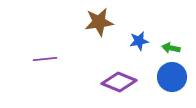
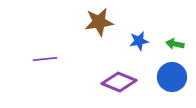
green arrow: moved 4 px right, 4 px up
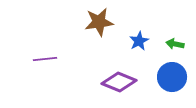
blue star: rotated 18 degrees counterclockwise
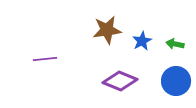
brown star: moved 8 px right, 8 px down
blue star: moved 3 px right
blue circle: moved 4 px right, 4 px down
purple diamond: moved 1 px right, 1 px up
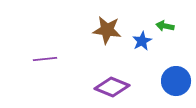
brown star: rotated 16 degrees clockwise
green arrow: moved 10 px left, 18 px up
purple diamond: moved 8 px left, 6 px down
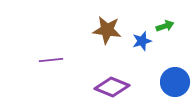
green arrow: rotated 150 degrees clockwise
blue star: rotated 12 degrees clockwise
purple line: moved 6 px right, 1 px down
blue circle: moved 1 px left, 1 px down
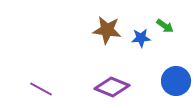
green arrow: rotated 54 degrees clockwise
blue star: moved 1 px left, 3 px up; rotated 12 degrees clockwise
purple line: moved 10 px left, 29 px down; rotated 35 degrees clockwise
blue circle: moved 1 px right, 1 px up
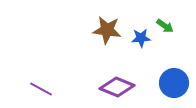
blue circle: moved 2 px left, 2 px down
purple diamond: moved 5 px right
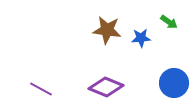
green arrow: moved 4 px right, 4 px up
purple diamond: moved 11 px left
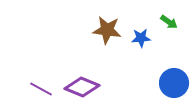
purple diamond: moved 24 px left
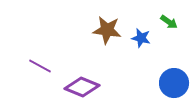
blue star: rotated 18 degrees clockwise
purple line: moved 1 px left, 23 px up
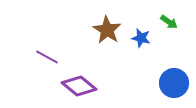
brown star: rotated 24 degrees clockwise
purple line: moved 7 px right, 9 px up
purple diamond: moved 3 px left, 1 px up; rotated 16 degrees clockwise
